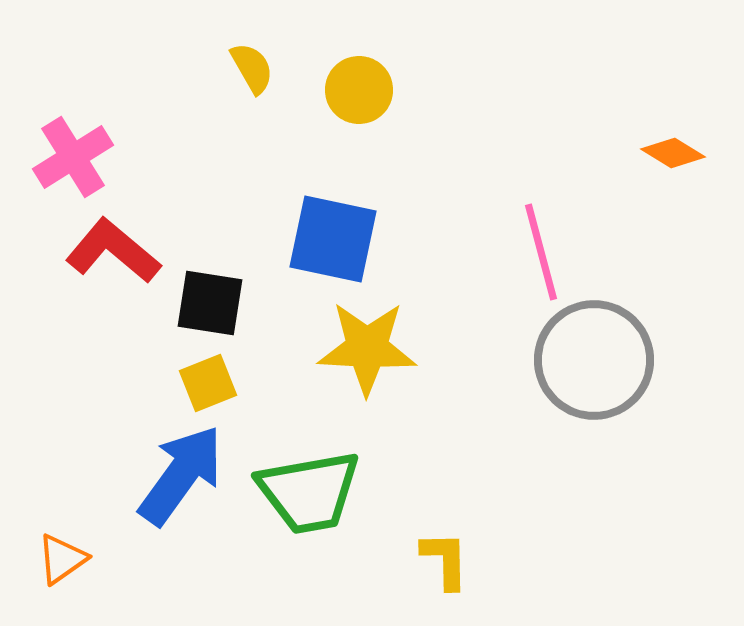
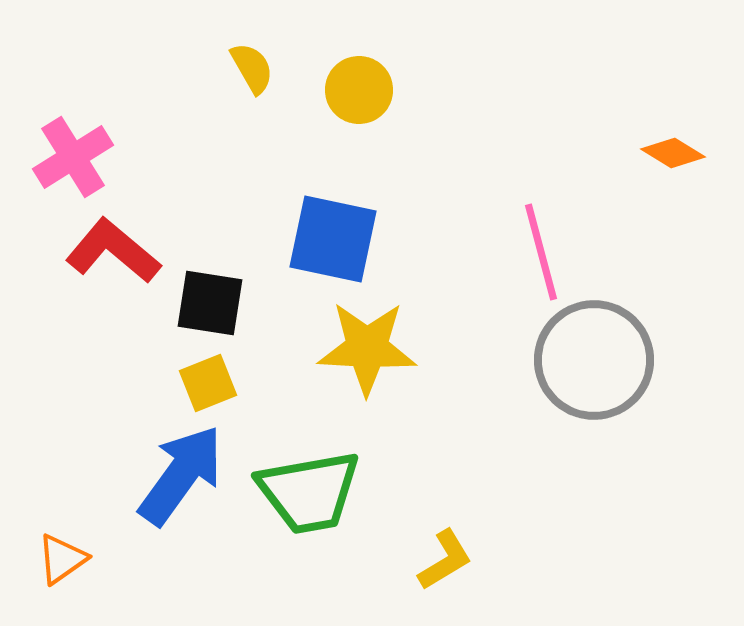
yellow L-shape: rotated 60 degrees clockwise
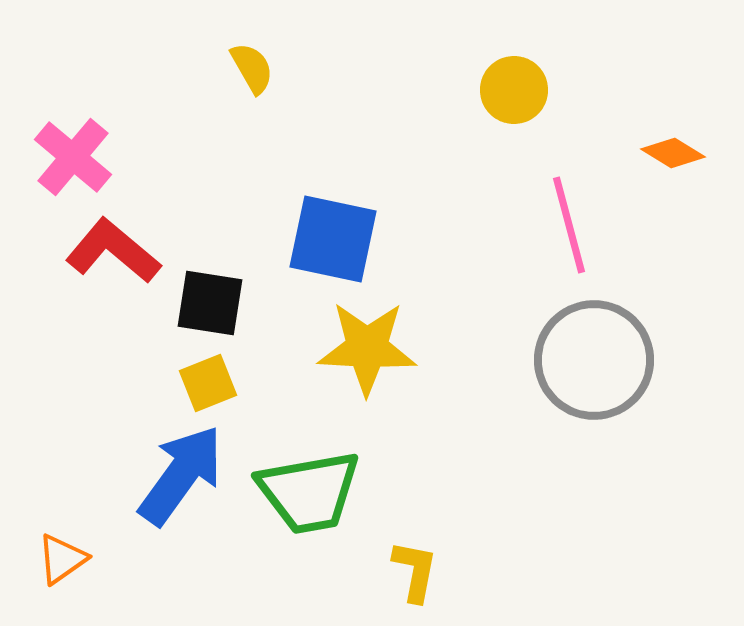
yellow circle: moved 155 px right
pink cross: rotated 18 degrees counterclockwise
pink line: moved 28 px right, 27 px up
yellow L-shape: moved 30 px left, 11 px down; rotated 48 degrees counterclockwise
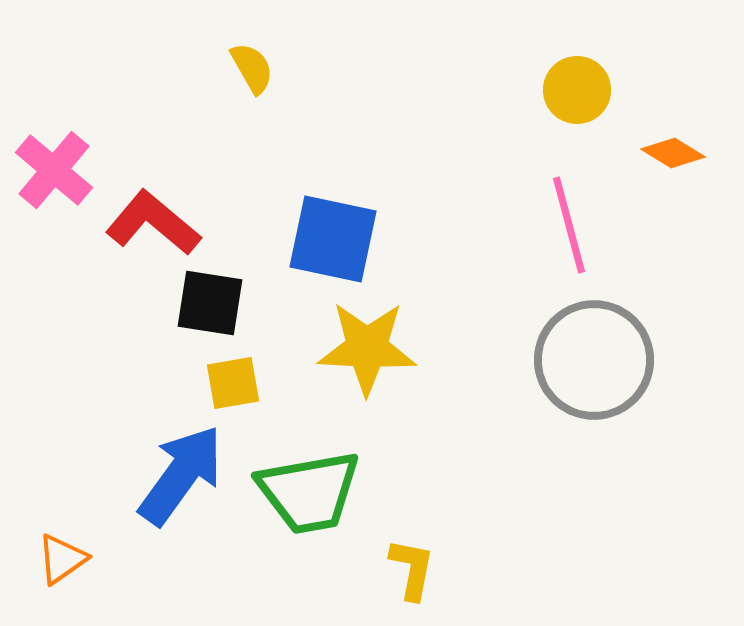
yellow circle: moved 63 px right
pink cross: moved 19 px left, 13 px down
red L-shape: moved 40 px right, 28 px up
yellow square: moved 25 px right; rotated 12 degrees clockwise
yellow L-shape: moved 3 px left, 2 px up
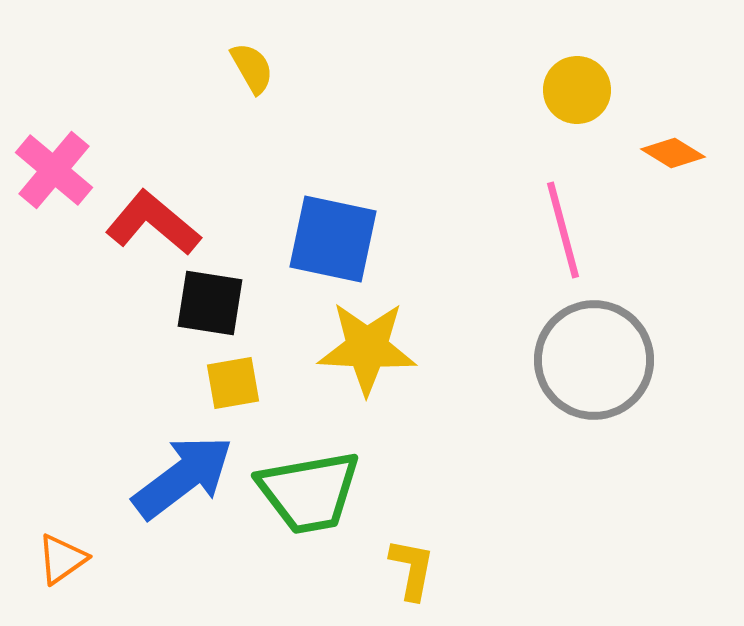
pink line: moved 6 px left, 5 px down
blue arrow: moved 2 px right, 2 px down; rotated 17 degrees clockwise
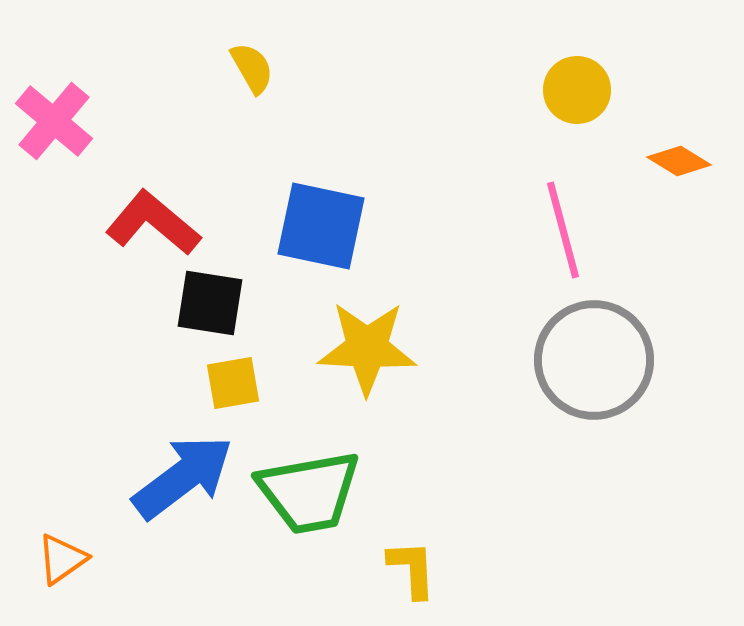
orange diamond: moved 6 px right, 8 px down
pink cross: moved 49 px up
blue square: moved 12 px left, 13 px up
yellow L-shape: rotated 14 degrees counterclockwise
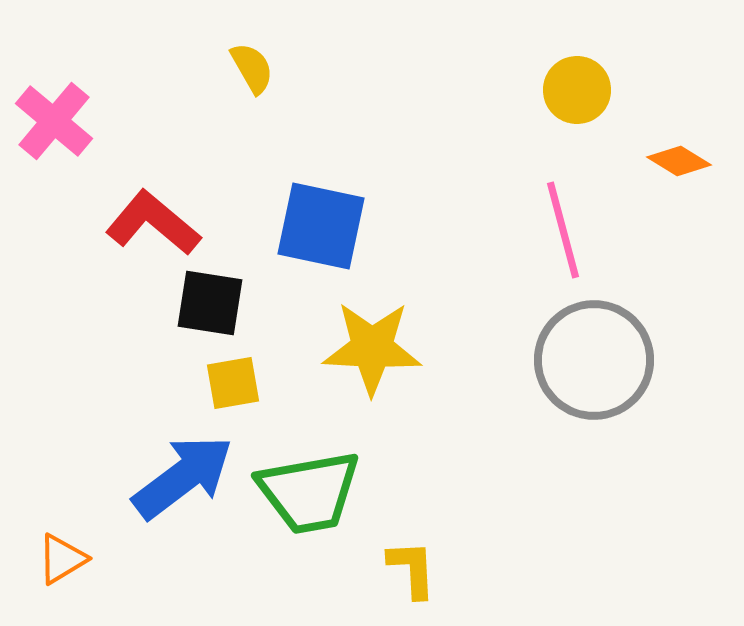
yellow star: moved 5 px right
orange triangle: rotated 4 degrees clockwise
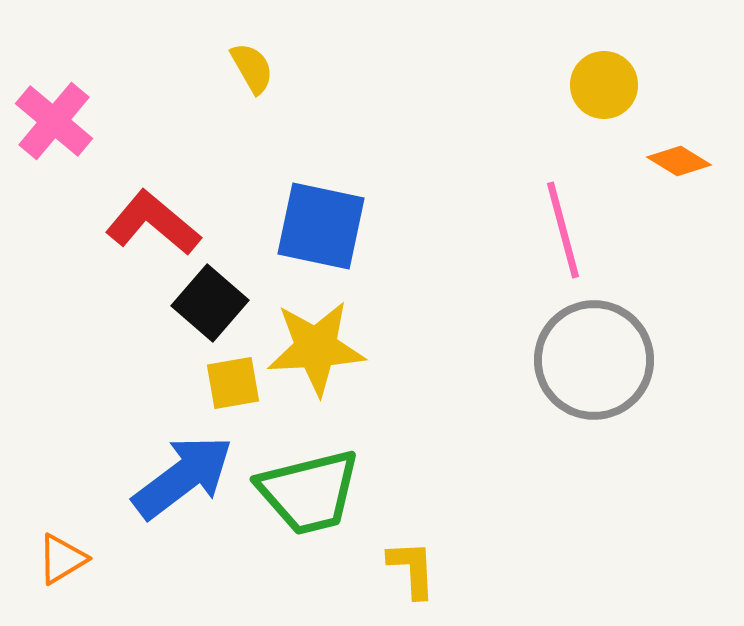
yellow circle: moved 27 px right, 5 px up
black square: rotated 32 degrees clockwise
yellow star: moved 56 px left; rotated 6 degrees counterclockwise
green trapezoid: rotated 4 degrees counterclockwise
